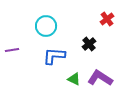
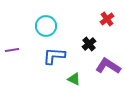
purple L-shape: moved 8 px right, 12 px up
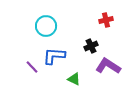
red cross: moved 1 px left, 1 px down; rotated 24 degrees clockwise
black cross: moved 2 px right, 2 px down; rotated 16 degrees clockwise
purple line: moved 20 px right, 17 px down; rotated 56 degrees clockwise
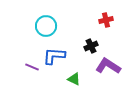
purple line: rotated 24 degrees counterclockwise
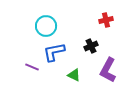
blue L-shape: moved 4 px up; rotated 15 degrees counterclockwise
purple L-shape: moved 4 px down; rotated 95 degrees counterclockwise
green triangle: moved 4 px up
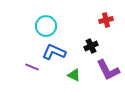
blue L-shape: rotated 35 degrees clockwise
purple L-shape: rotated 55 degrees counterclockwise
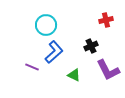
cyan circle: moved 1 px up
blue L-shape: rotated 115 degrees clockwise
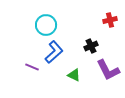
red cross: moved 4 px right
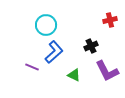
purple L-shape: moved 1 px left, 1 px down
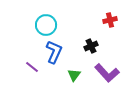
blue L-shape: rotated 25 degrees counterclockwise
purple line: rotated 16 degrees clockwise
purple L-shape: moved 2 px down; rotated 15 degrees counterclockwise
green triangle: rotated 40 degrees clockwise
